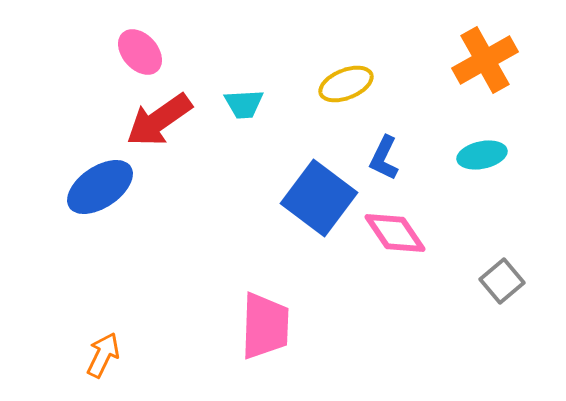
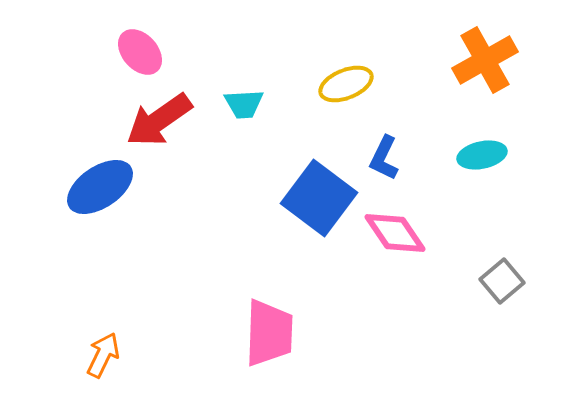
pink trapezoid: moved 4 px right, 7 px down
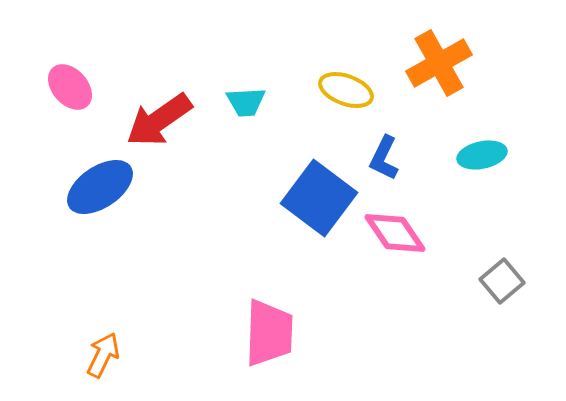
pink ellipse: moved 70 px left, 35 px down
orange cross: moved 46 px left, 3 px down
yellow ellipse: moved 6 px down; rotated 42 degrees clockwise
cyan trapezoid: moved 2 px right, 2 px up
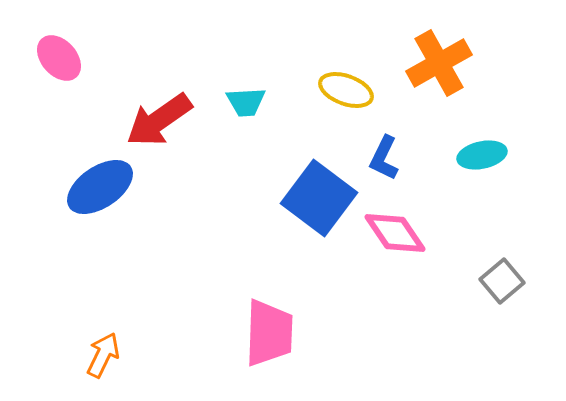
pink ellipse: moved 11 px left, 29 px up
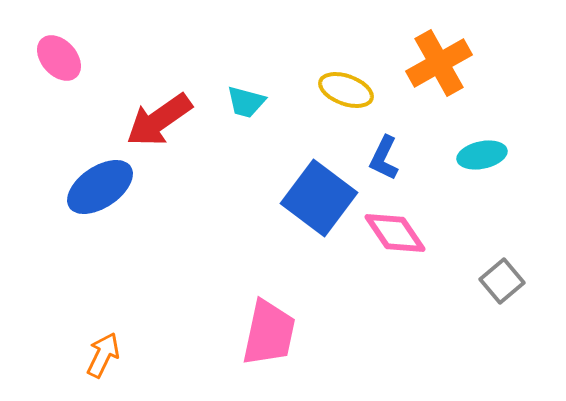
cyan trapezoid: rotated 18 degrees clockwise
pink trapezoid: rotated 10 degrees clockwise
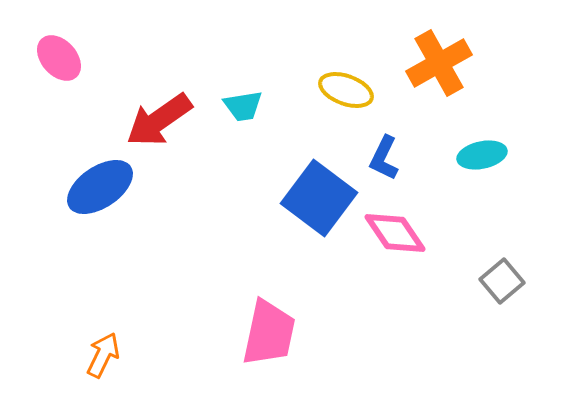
cyan trapezoid: moved 3 px left, 4 px down; rotated 24 degrees counterclockwise
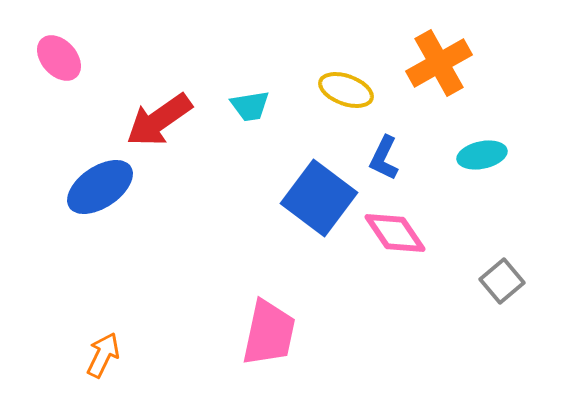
cyan trapezoid: moved 7 px right
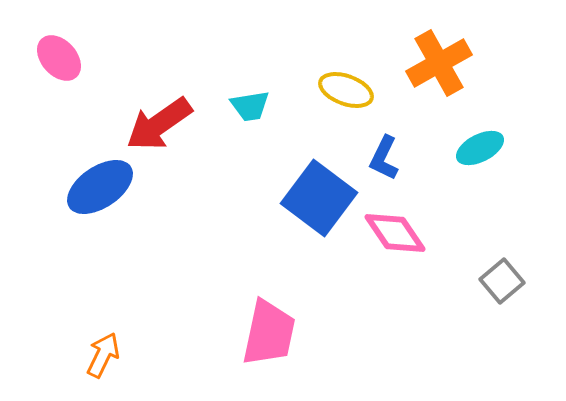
red arrow: moved 4 px down
cyan ellipse: moved 2 px left, 7 px up; rotated 15 degrees counterclockwise
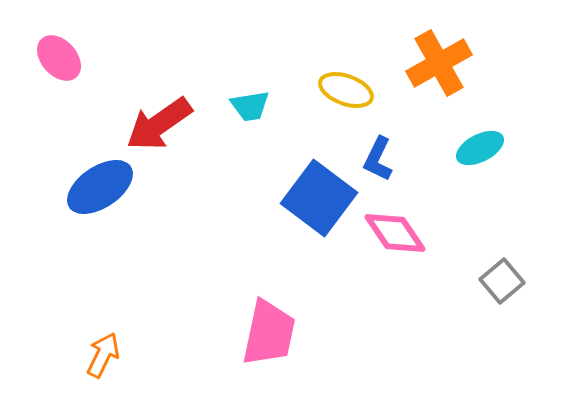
blue L-shape: moved 6 px left, 1 px down
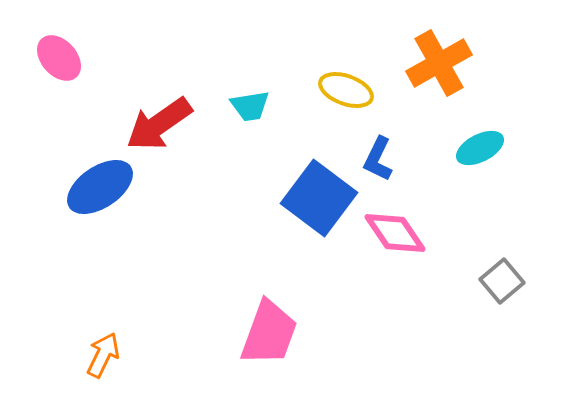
pink trapezoid: rotated 8 degrees clockwise
